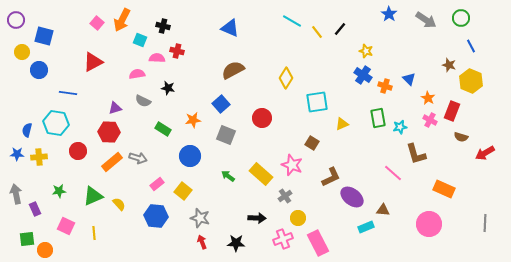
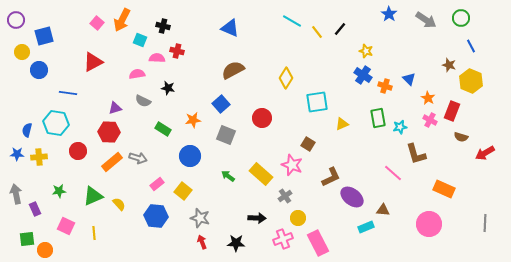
blue square at (44, 36): rotated 30 degrees counterclockwise
brown square at (312, 143): moved 4 px left, 1 px down
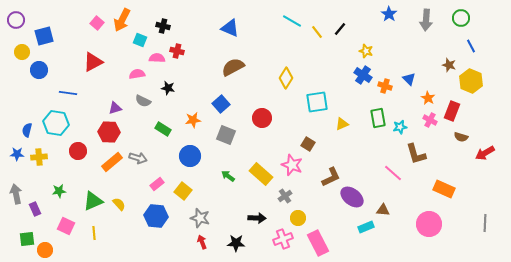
gray arrow at (426, 20): rotated 60 degrees clockwise
brown semicircle at (233, 70): moved 3 px up
green triangle at (93, 196): moved 5 px down
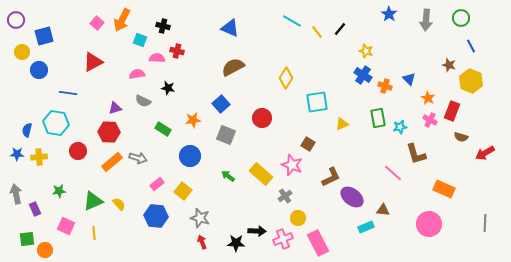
black arrow at (257, 218): moved 13 px down
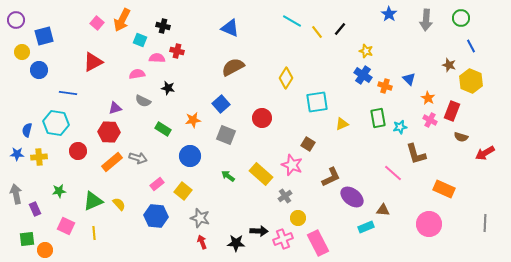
black arrow at (257, 231): moved 2 px right
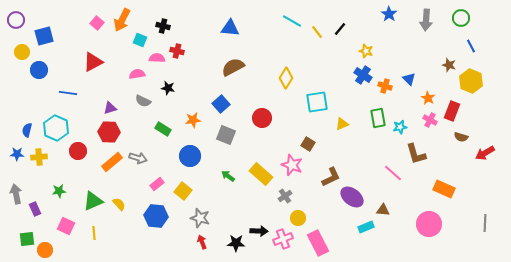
blue triangle at (230, 28): rotated 18 degrees counterclockwise
purple triangle at (115, 108): moved 5 px left
cyan hexagon at (56, 123): moved 5 px down; rotated 15 degrees clockwise
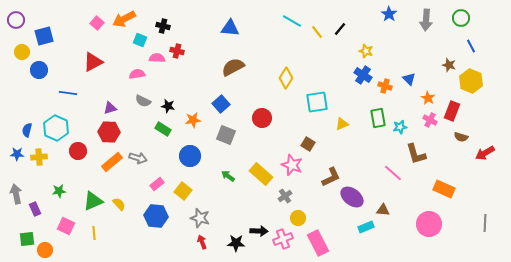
orange arrow at (122, 20): moved 2 px right, 1 px up; rotated 35 degrees clockwise
black star at (168, 88): moved 18 px down
